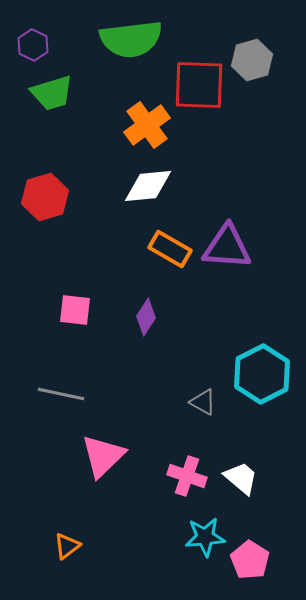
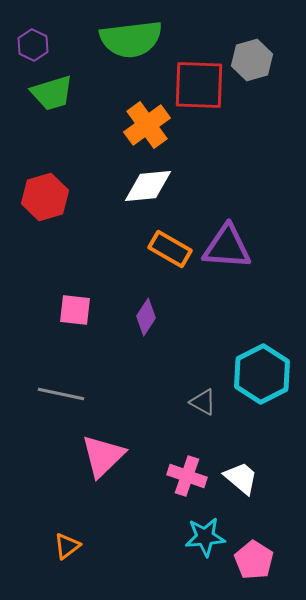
pink pentagon: moved 4 px right
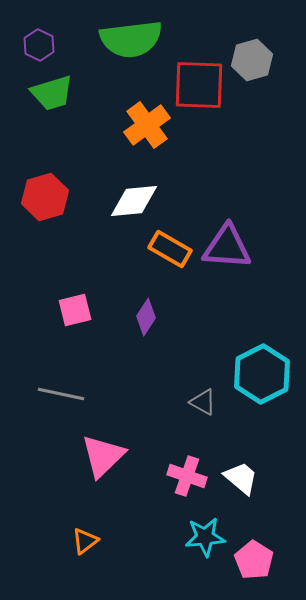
purple hexagon: moved 6 px right
white diamond: moved 14 px left, 15 px down
pink square: rotated 20 degrees counterclockwise
orange triangle: moved 18 px right, 5 px up
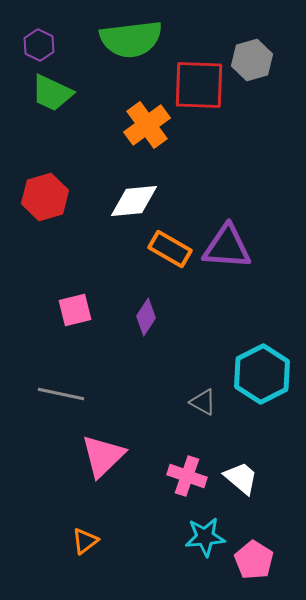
green trapezoid: rotated 42 degrees clockwise
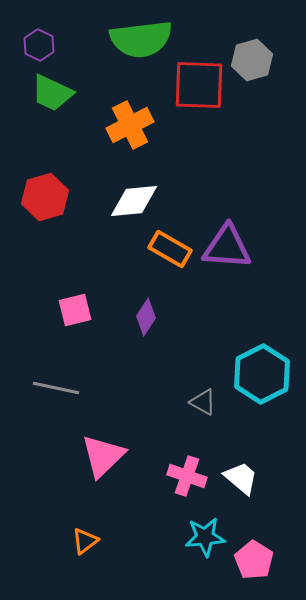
green semicircle: moved 10 px right
orange cross: moved 17 px left; rotated 9 degrees clockwise
gray line: moved 5 px left, 6 px up
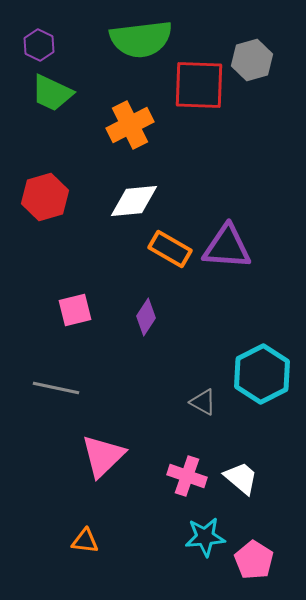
orange triangle: rotated 44 degrees clockwise
